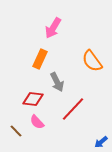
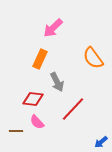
pink arrow: rotated 15 degrees clockwise
orange semicircle: moved 1 px right, 3 px up
brown line: rotated 48 degrees counterclockwise
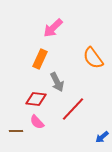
red diamond: moved 3 px right
blue arrow: moved 1 px right, 5 px up
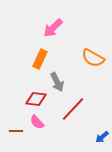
orange semicircle: rotated 25 degrees counterclockwise
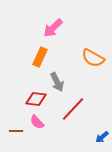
orange rectangle: moved 2 px up
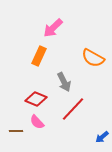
orange rectangle: moved 1 px left, 1 px up
gray arrow: moved 7 px right
red diamond: rotated 15 degrees clockwise
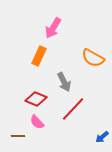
pink arrow: rotated 15 degrees counterclockwise
brown line: moved 2 px right, 5 px down
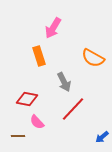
orange rectangle: rotated 42 degrees counterclockwise
red diamond: moved 9 px left; rotated 10 degrees counterclockwise
